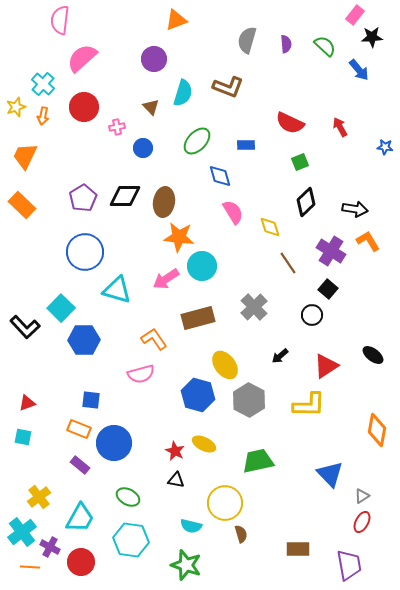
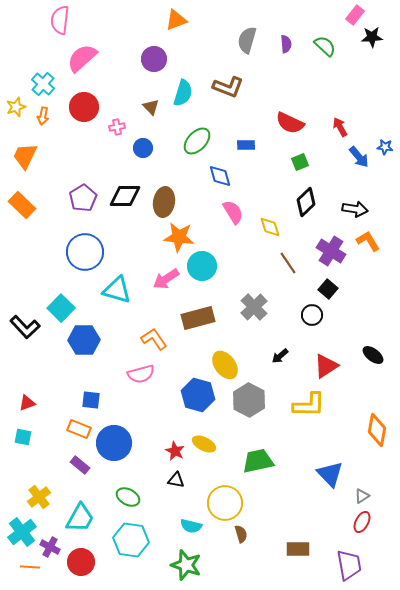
blue arrow at (359, 70): moved 87 px down
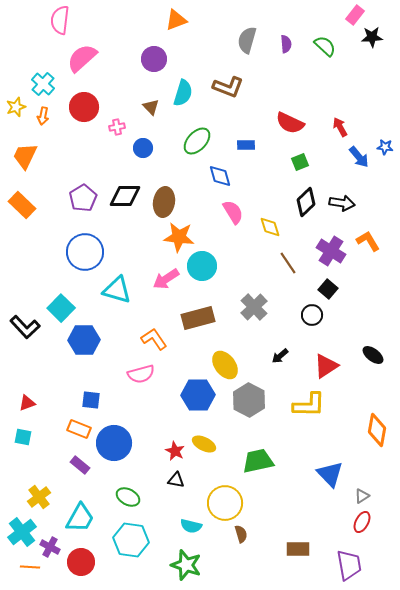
black arrow at (355, 209): moved 13 px left, 6 px up
blue hexagon at (198, 395): rotated 16 degrees counterclockwise
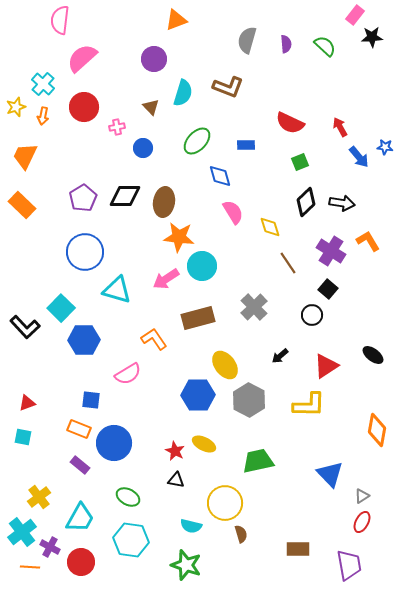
pink semicircle at (141, 374): moved 13 px left; rotated 16 degrees counterclockwise
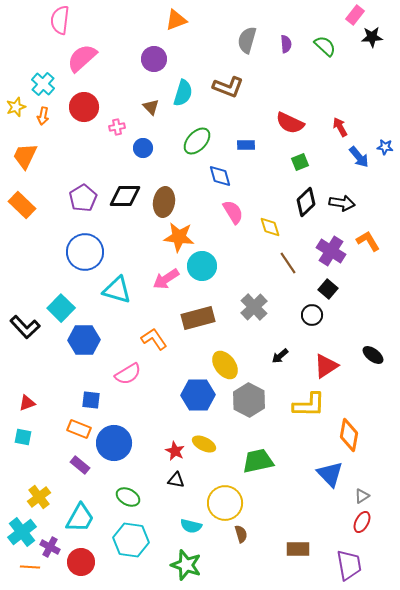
orange diamond at (377, 430): moved 28 px left, 5 px down
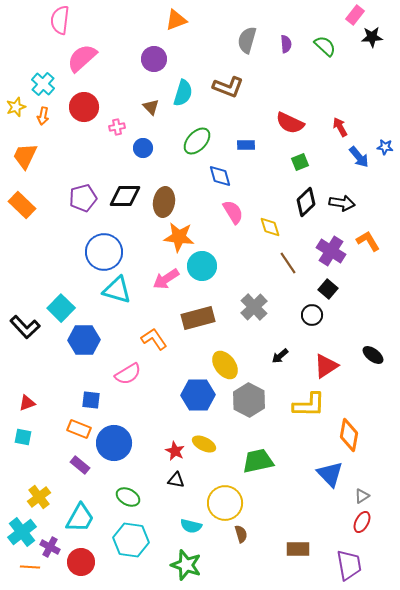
purple pentagon at (83, 198): rotated 16 degrees clockwise
blue circle at (85, 252): moved 19 px right
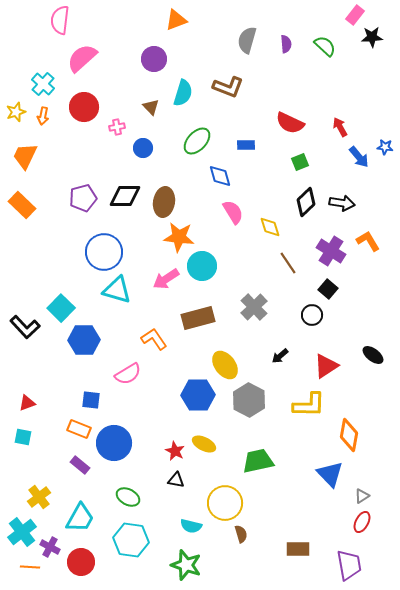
yellow star at (16, 107): moved 5 px down
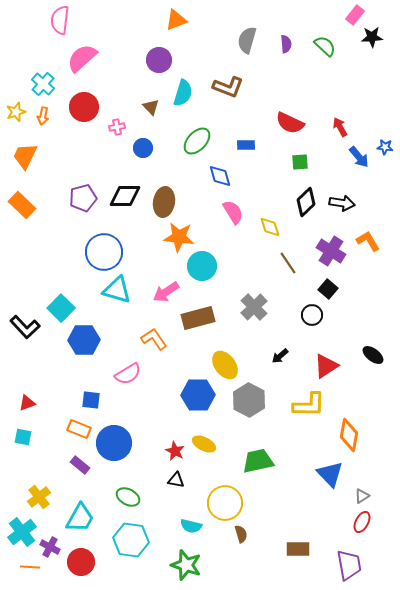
purple circle at (154, 59): moved 5 px right, 1 px down
green square at (300, 162): rotated 18 degrees clockwise
pink arrow at (166, 279): moved 13 px down
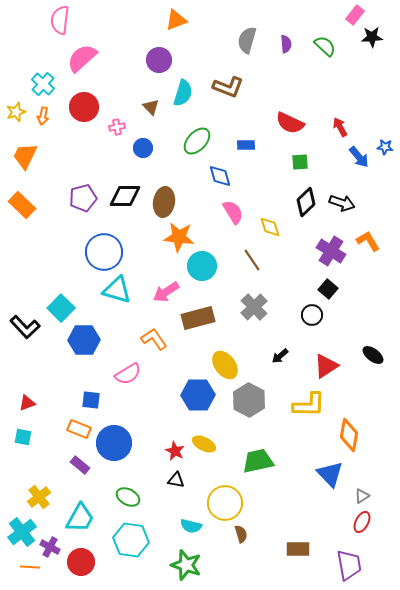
black arrow at (342, 203): rotated 10 degrees clockwise
brown line at (288, 263): moved 36 px left, 3 px up
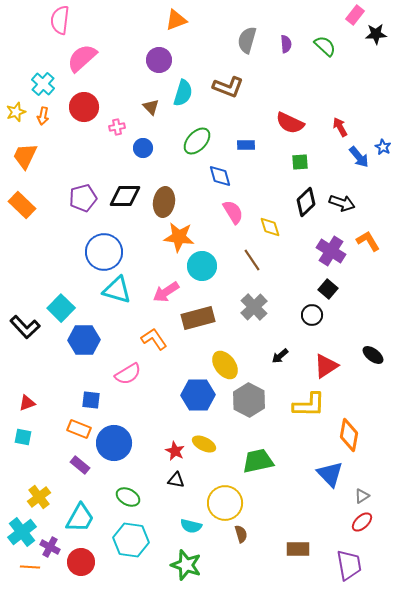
black star at (372, 37): moved 4 px right, 3 px up
blue star at (385, 147): moved 2 px left; rotated 21 degrees clockwise
red ellipse at (362, 522): rotated 20 degrees clockwise
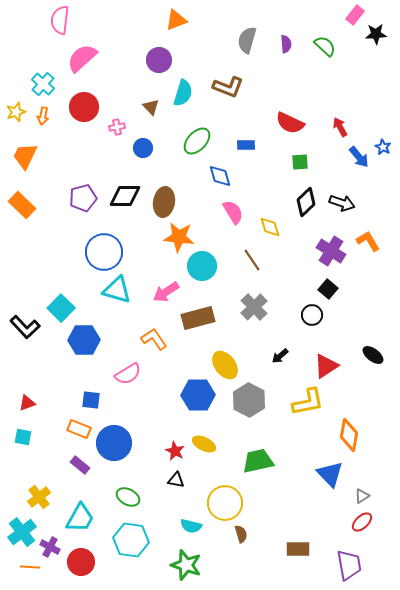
yellow L-shape at (309, 405): moved 1 px left, 3 px up; rotated 12 degrees counterclockwise
